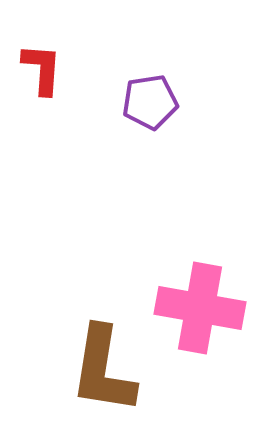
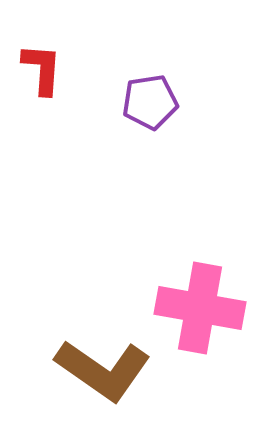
brown L-shape: rotated 64 degrees counterclockwise
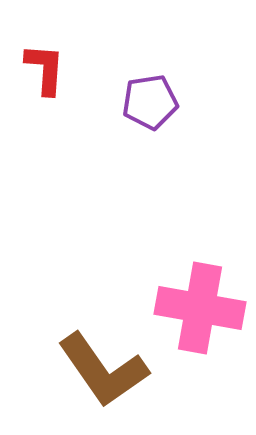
red L-shape: moved 3 px right
brown L-shape: rotated 20 degrees clockwise
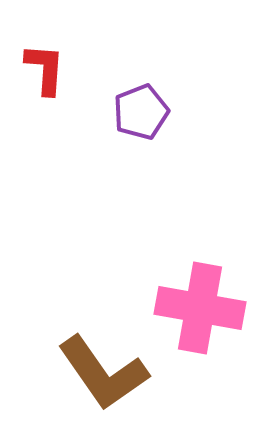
purple pentagon: moved 9 px left, 10 px down; rotated 12 degrees counterclockwise
brown L-shape: moved 3 px down
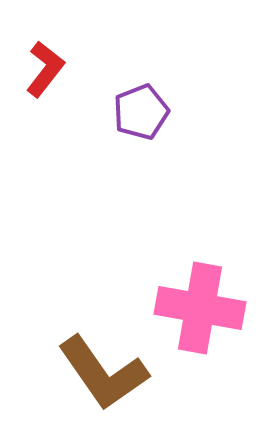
red L-shape: rotated 34 degrees clockwise
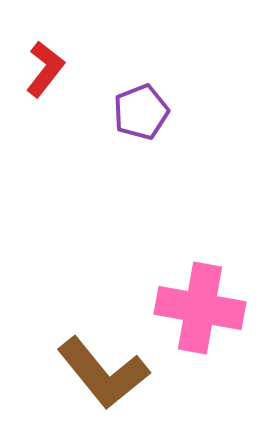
brown L-shape: rotated 4 degrees counterclockwise
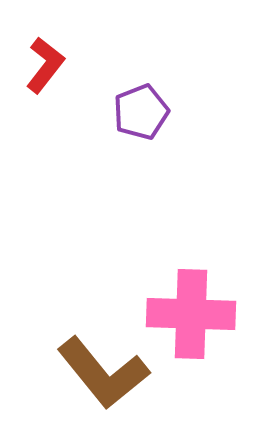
red L-shape: moved 4 px up
pink cross: moved 9 px left, 6 px down; rotated 8 degrees counterclockwise
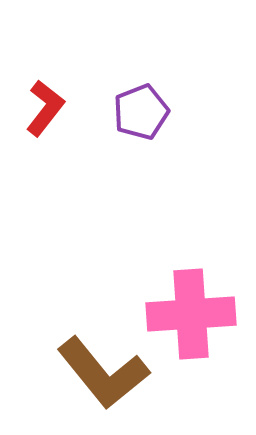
red L-shape: moved 43 px down
pink cross: rotated 6 degrees counterclockwise
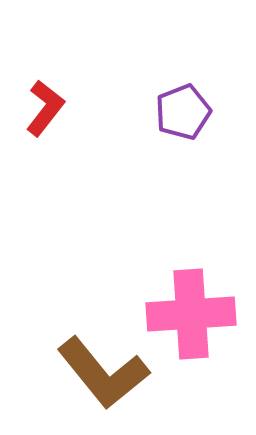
purple pentagon: moved 42 px right
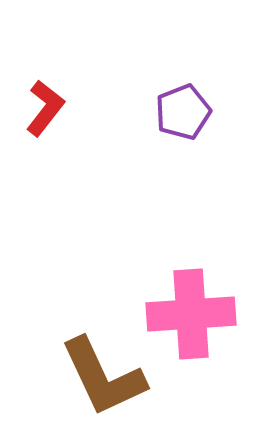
brown L-shape: moved 4 px down; rotated 14 degrees clockwise
